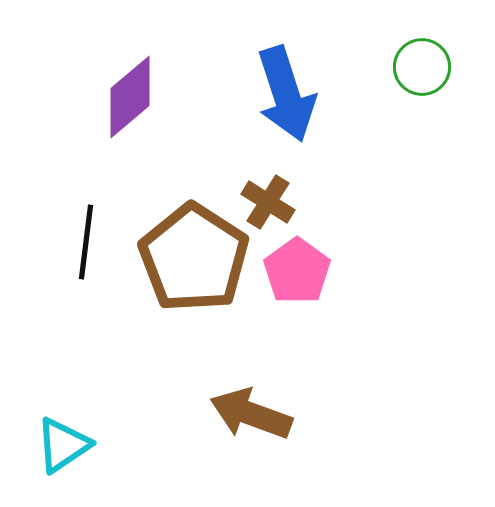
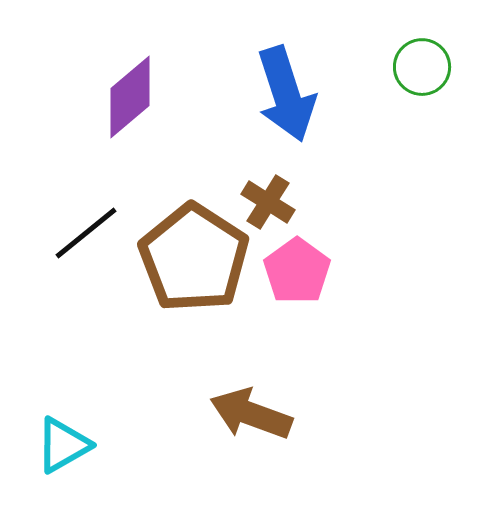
black line: moved 9 px up; rotated 44 degrees clockwise
cyan triangle: rotated 4 degrees clockwise
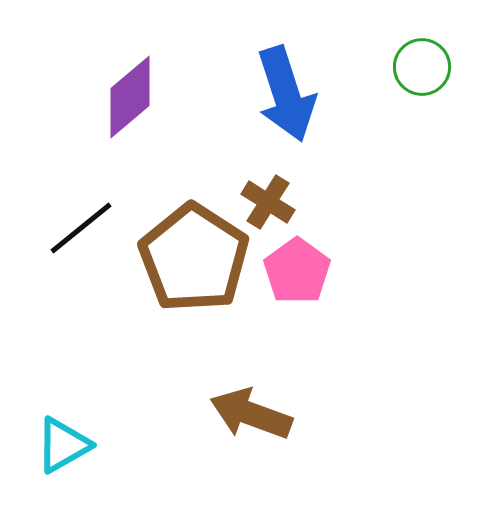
black line: moved 5 px left, 5 px up
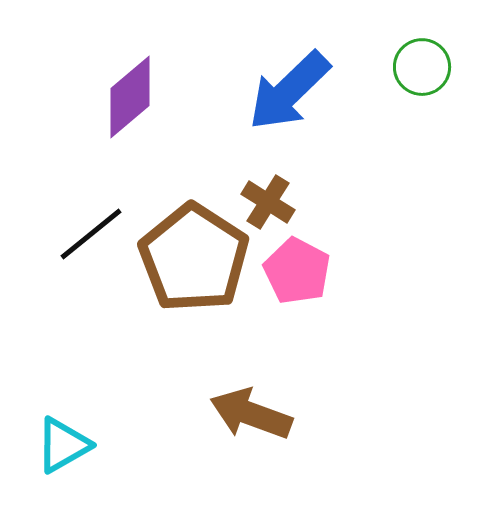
blue arrow: moved 3 px right, 3 px up; rotated 64 degrees clockwise
black line: moved 10 px right, 6 px down
pink pentagon: rotated 8 degrees counterclockwise
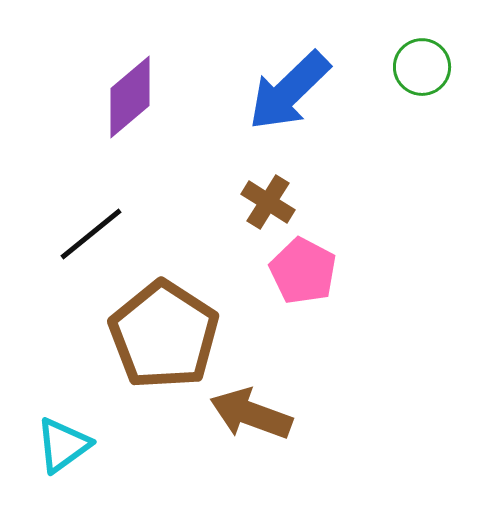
brown pentagon: moved 30 px left, 77 px down
pink pentagon: moved 6 px right
cyan triangle: rotated 6 degrees counterclockwise
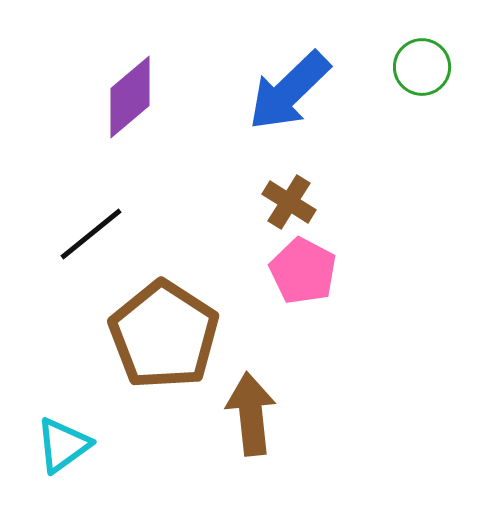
brown cross: moved 21 px right
brown arrow: rotated 64 degrees clockwise
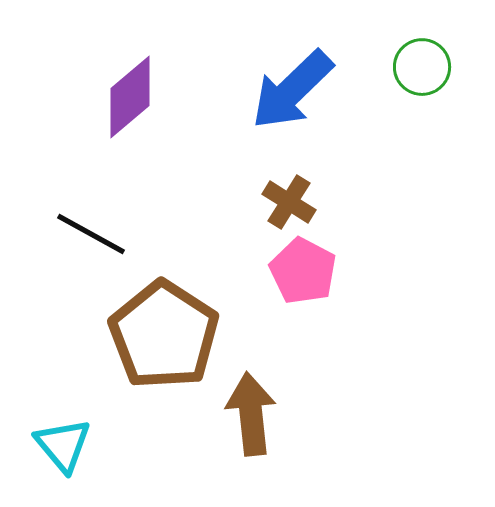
blue arrow: moved 3 px right, 1 px up
black line: rotated 68 degrees clockwise
cyan triangle: rotated 34 degrees counterclockwise
